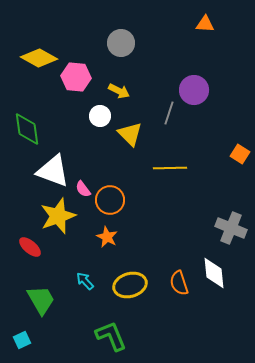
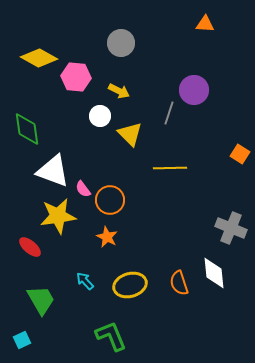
yellow star: rotated 12 degrees clockwise
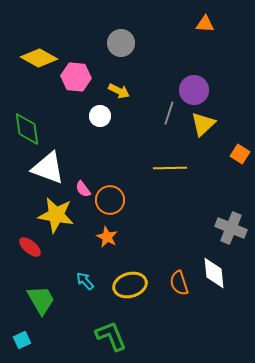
yellow triangle: moved 73 px right, 10 px up; rotated 32 degrees clockwise
white triangle: moved 5 px left, 3 px up
yellow star: moved 2 px left, 1 px up; rotated 18 degrees clockwise
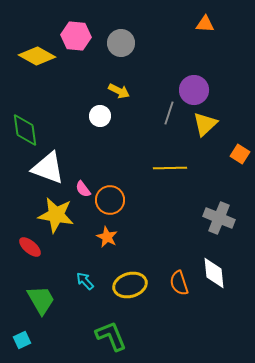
yellow diamond: moved 2 px left, 2 px up
pink hexagon: moved 41 px up
yellow triangle: moved 2 px right
green diamond: moved 2 px left, 1 px down
gray cross: moved 12 px left, 10 px up
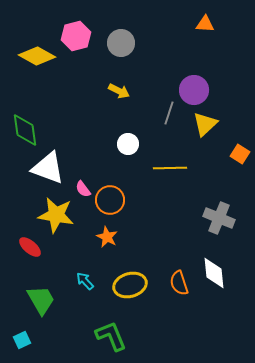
pink hexagon: rotated 20 degrees counterclockwise
white circle: moved 28 px right, 28 px down
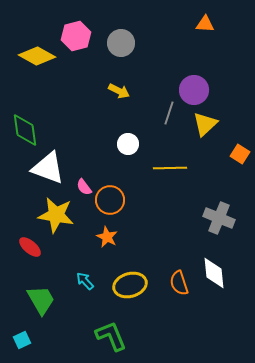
pink semicircle: moved 1 px right, 2 px up
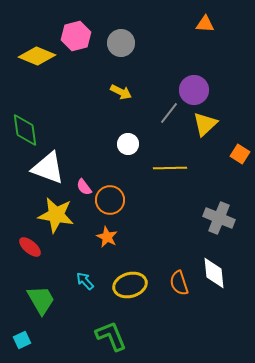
yellow diamond: rotated 6 degrees counterclockwise
yellow arrow: moved 2 px right, 1 px down
gray line: rotated 20 degrees clockwise
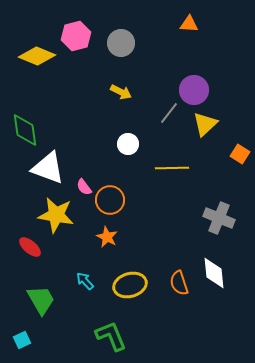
orange triangle: moved 16 px left
yellow line: moved 2 px right
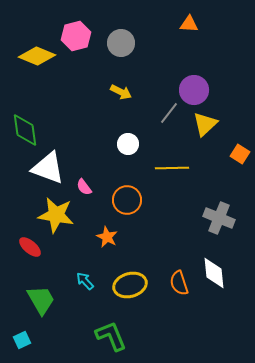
orange circle: moved 17 px right
